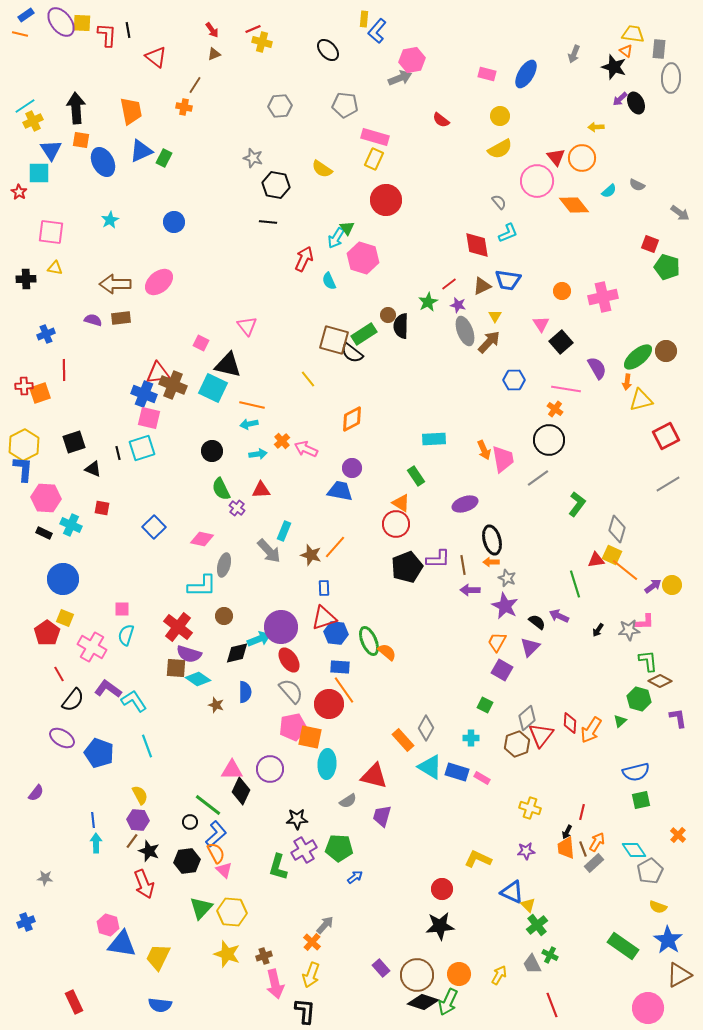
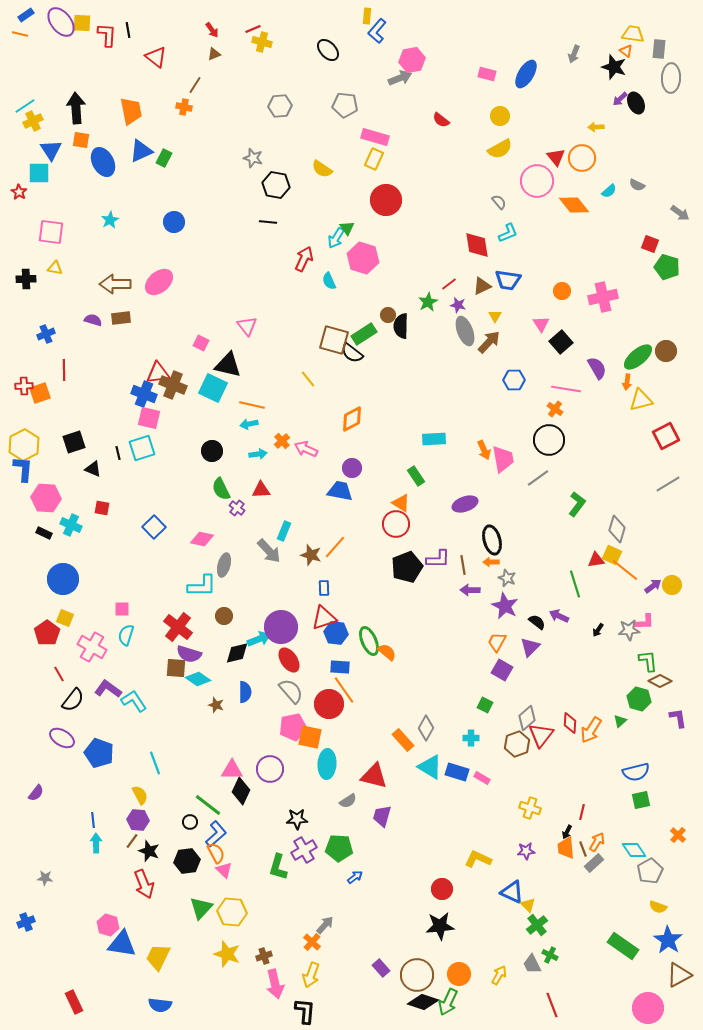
yellow rectangle at (364, 19): moved 3 px right, 3 px up
cyan line at (147, 746): moved 8 px right, 17 px down
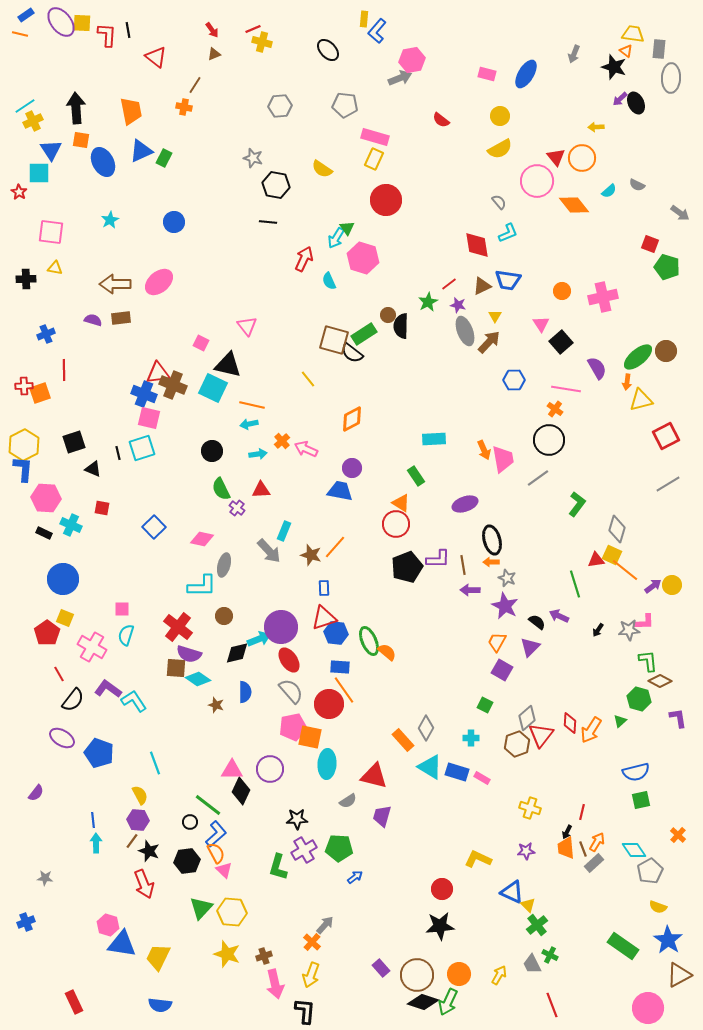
yellow rectangle at (367, 16): moved 3 px left, 3 px down
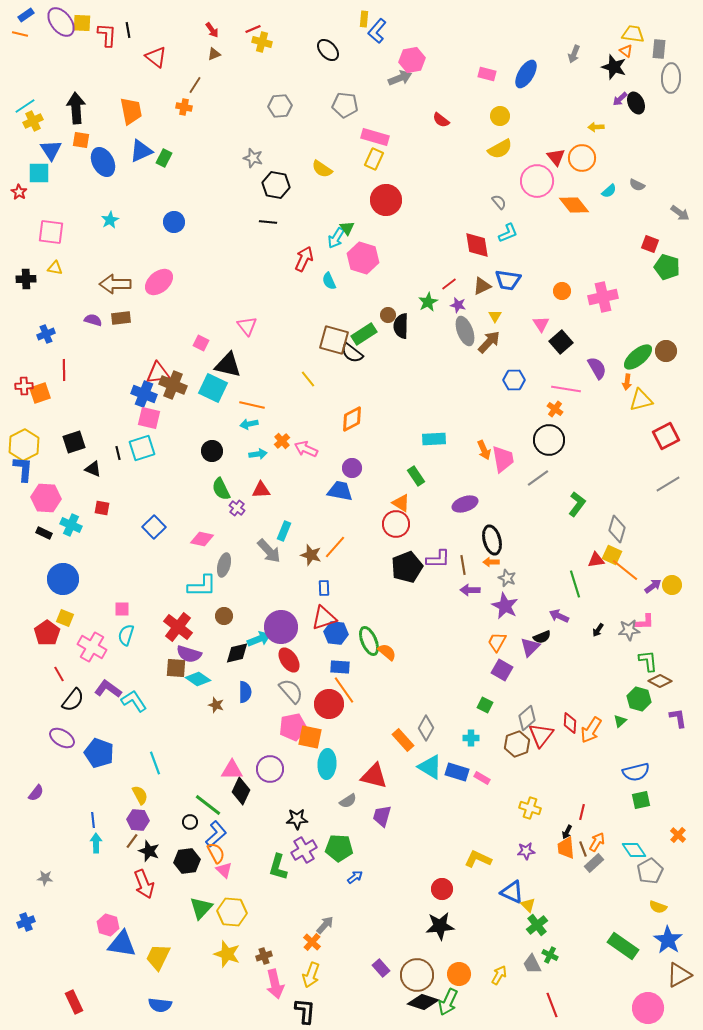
black semicircle at (537, 622): moved 5 px right, 15 px down; rotated 120 degrees clockwise
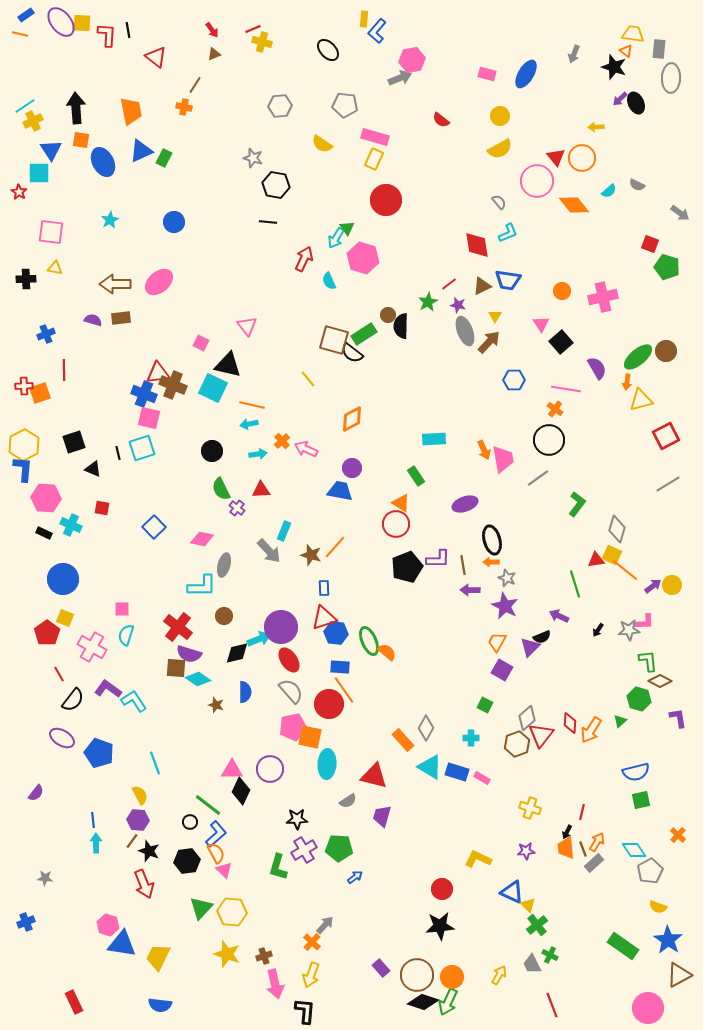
yellow semicircle at (322, 169): moved 25 px up
orange circle at (459, 974): moved 7 px left, 3 px down
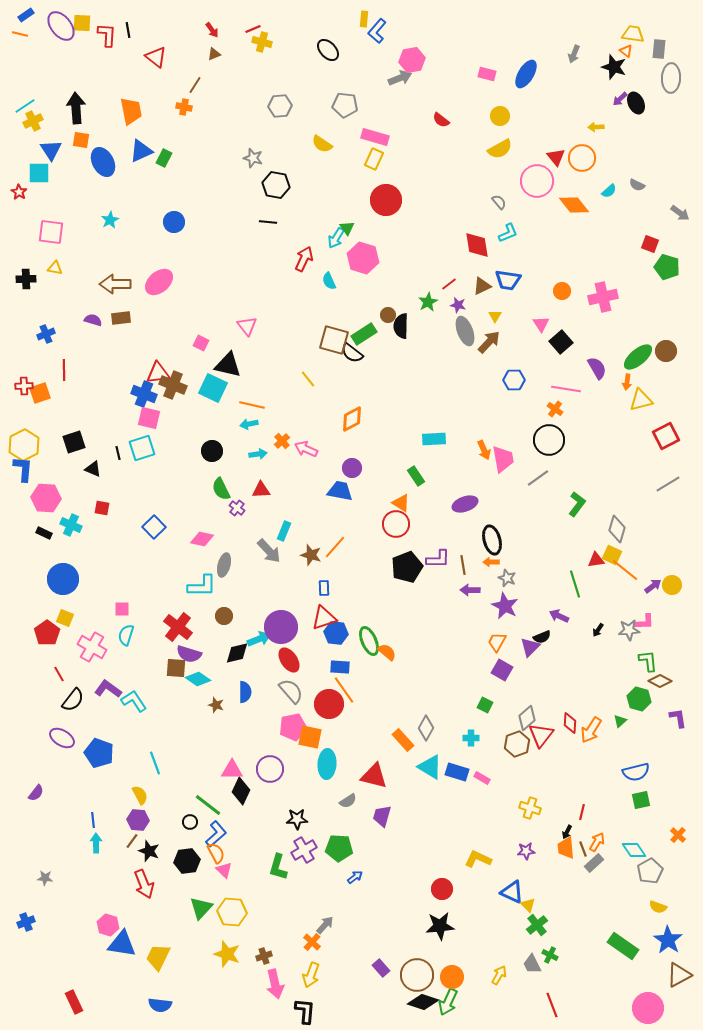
purple ellipse at (61, 22): moved 4 px down
